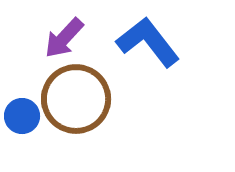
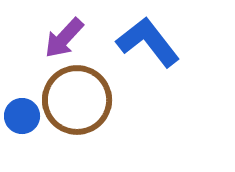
brown circle: moved 1 px right, 1 px down
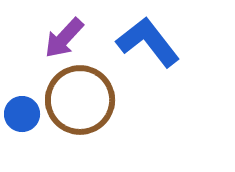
brown circle: moved 3 px right
blue circle: moved 2 px up
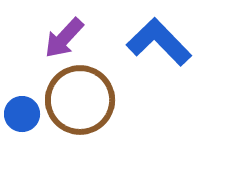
blue L-shape: moved 11 px right; rotated 6 degrees counterclockwise
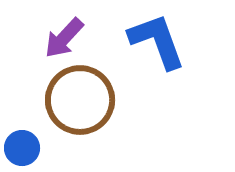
blue L-shape: moved 2 px left, 1 px up; rotated 24 degrees clockwise
blue circle: moved 34 px down
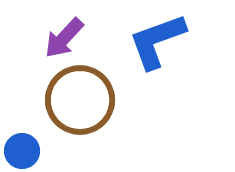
blue L-shape: rotated 90 degrees counterclockwise
blue circle: moved 3 px down
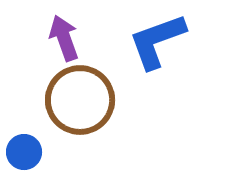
purple arrow: rotated 117 degrees clockwise
blue circle: moved 2 px right, 1 px down
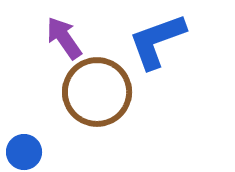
purple arrow: rotated 15 degrees counterclockwise
brown circle: moved 17 px right, 8 px up
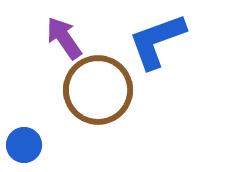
brown circle: moved 1 px right, 2 px up
blue circle: moved 7 px up
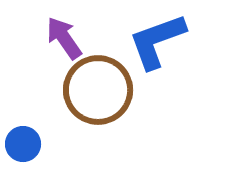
blue circle: moved 1 px left, 1 px up
